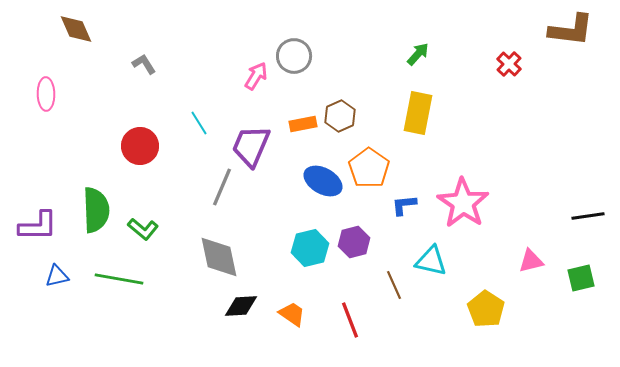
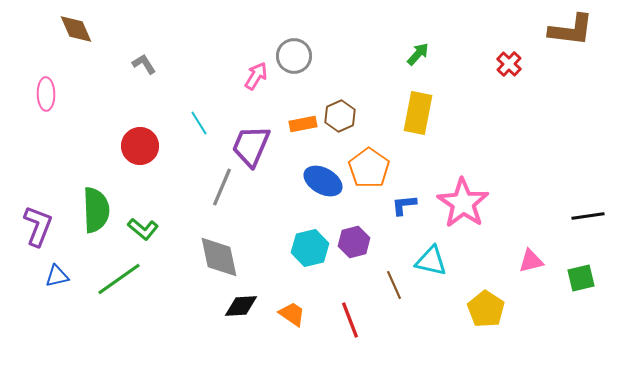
purple L-shape: rotated 69 degrees counterclockwise
green line: rotated 45 degrees counterclockwise
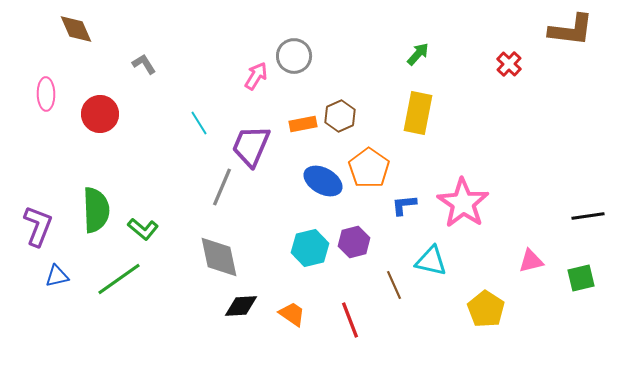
red circle: moved 40 px left, 32 px up
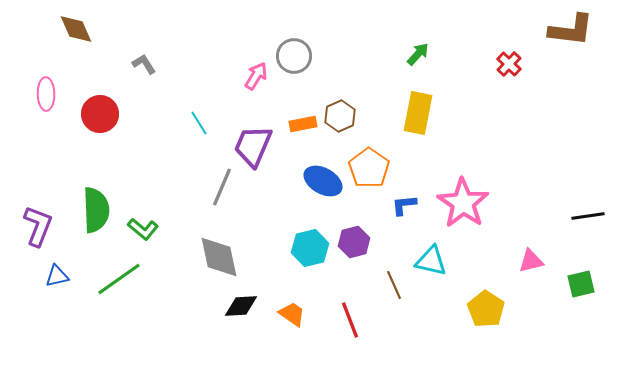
purple trapezoid: moved 2 px right
green square: moved 6 px down
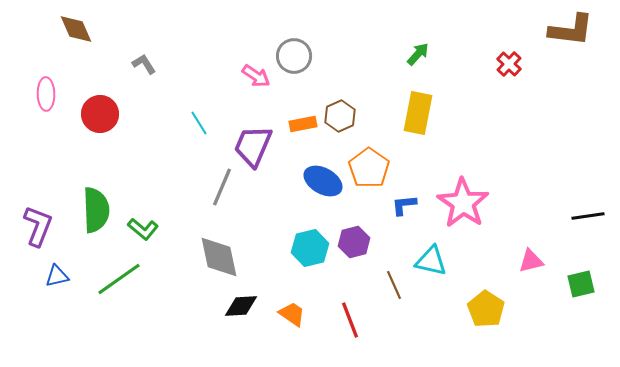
pink arrow: rotated 92 degrees clockwise
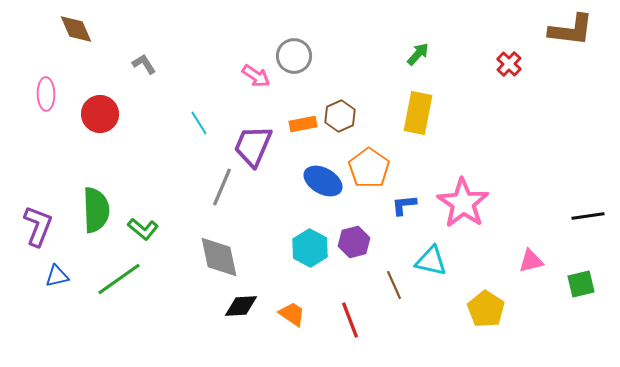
cyan hexagon: rotated 18 degrees counterclockwise
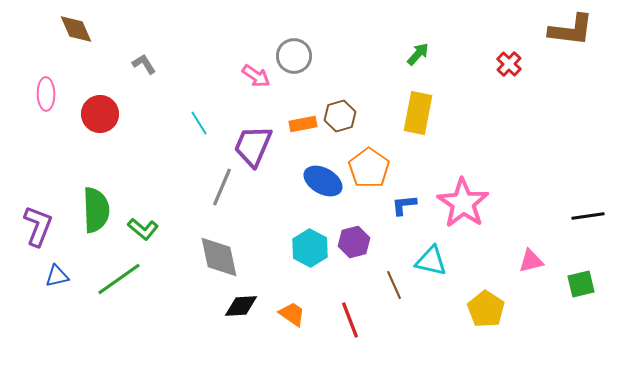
brown hexagon: rotated 8 degrees clockwise
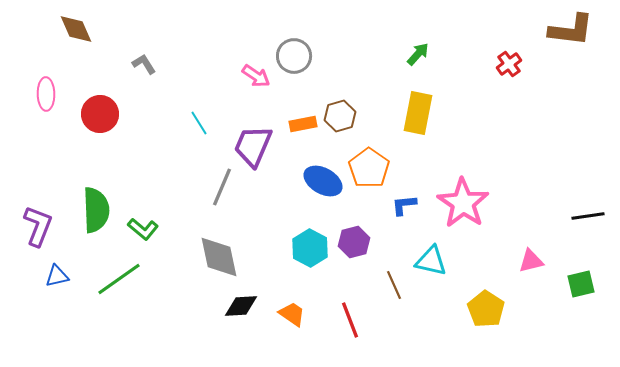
red cross: rotated 10 degrees clockwise
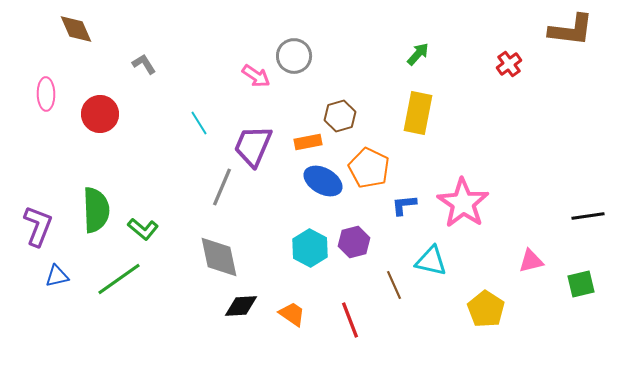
orange rectangle: moved 5 px right, 18 px down
orange pentagon: rotated 9 degrees counterclockwise
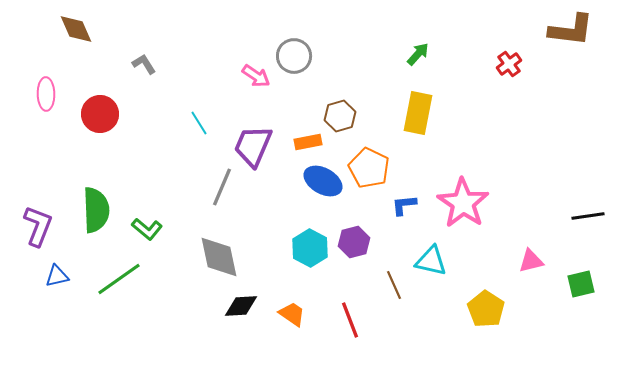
green L-shape: moved 4 px right
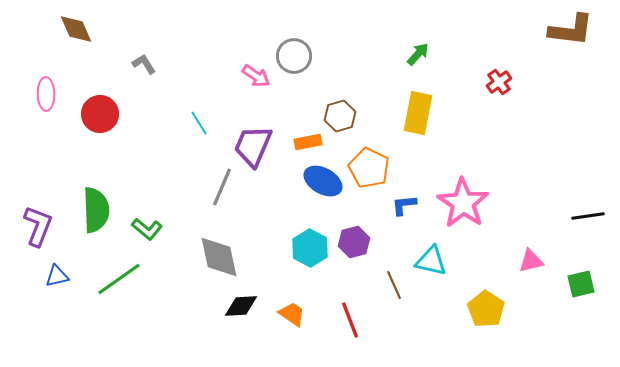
red cross: moved 10 px left, 18 px down
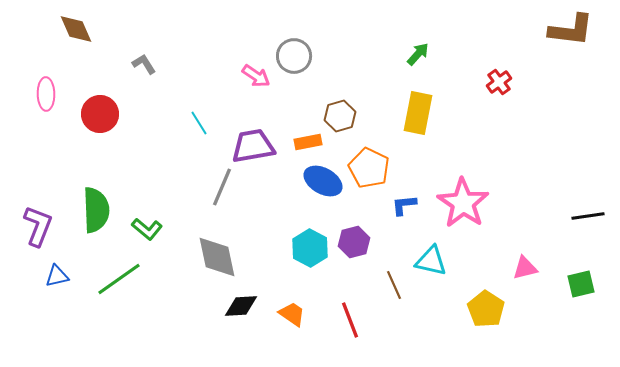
purple trapezoid: rotated 57 degrees clockwise
gray diamond: moved 2 px left
pink triangle: moved 6 px left, 7 px down
